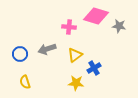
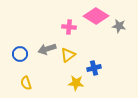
pink diamond: rotated 15 degrees clockwise
yellow triangle: moved 7 px left
blue cross: rotated 16 degrees clockwise
yellow semicircle: moved 1 px right, 1 px down
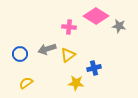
yellow semicircle: rotated 72 degrees clockwise
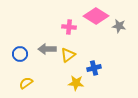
gray arrow: rotated 18 degrees clockwise
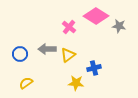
pink cross: rotated 32 degrees clockwise
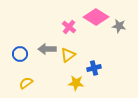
pink diamond: moved 1 px down
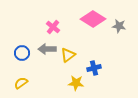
pink diamond: moved 3 px left, 2 px down
pink cross: moved 16 px left
blue circle: moved 2 px right, 1 px up
yellow semicircle: moved 5 px left
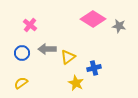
pink cross: moved 23 px left, 2 px up
yellow triangle: moved 2 px down
yellow star: rotated 21 degrees clockwise
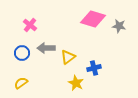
pink diamond: rotated 15 degrees counterclockwise
gray arrow: moved 1 px left, 1 px up
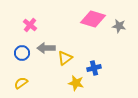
yellow triangle: moved 3 px left, 1 px down
yellow star: rotated 14 degrees counterclockwise
